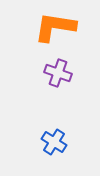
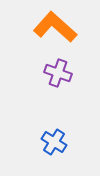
orange L-shape: rotated 33 degrees clockwise
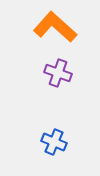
blue cross: rotated 10 degrees counterclockwise
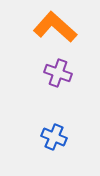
blue cross: moved 5 px up
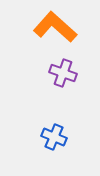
purple cross: moved 5 px right
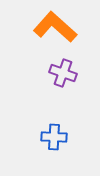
blue cross: rotated 20 degrees counterclockwise
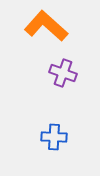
orange L-shape: moved 9 px left, 1 px up
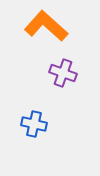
blue cross: moved 20 px left, 13 px up; rotated 10 degrees clockwise
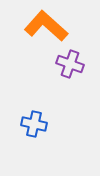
purple cross: moved 7 px right, 9 px up
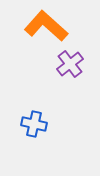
purple cross: rotated 32 degrees clockwise
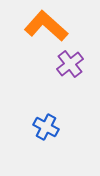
blue cross: moved 12 px right, 3 px down; rotated 15 degrees clockwise
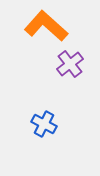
blue cross: moved 2 px left, 3 px up
